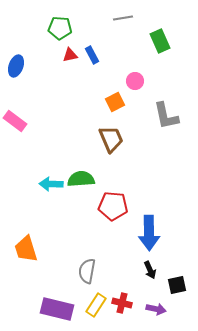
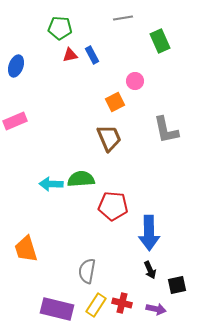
gray L-shape: moved 14 px down
pink rectangle: rotated 60 degrees counterclockwise
brown trapezoid: moved 2 px left, 1 px up
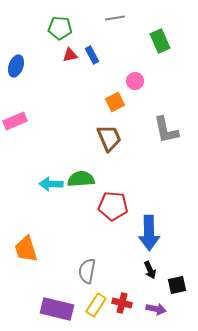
gray line: moved 8 px left
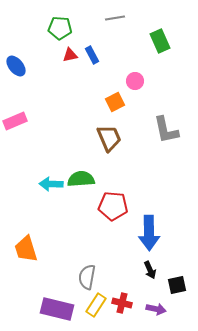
blue ellipse: rotated 60 degrees counterclockwise
gray semicircle: moved 6 px down
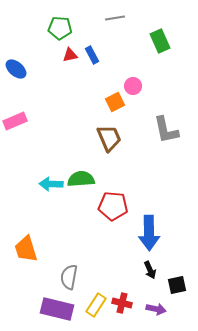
blue ellipse: moved 3 px down; rotated 10 degrees counterclockwise
pink circle: moved 2 px left, 5 px down
gray semicircle: moved 18 px left
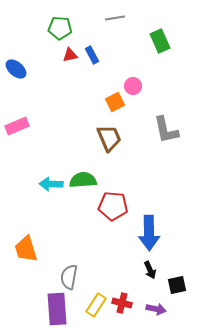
pink rectangle: moved 2 px right, 5 px down
green semicircle: moved 2 px right, 1 px down
purple rectangle: rotated 72 degrees clockwise
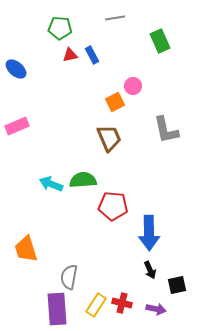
cyan arrow: rotated 20 degrees clockwise
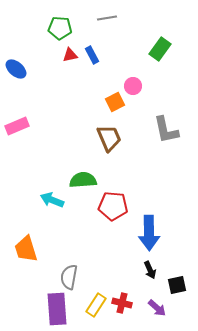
gray line: moved 8 px left
green rectangle: moved 8 px down; rotated 60 degrees clockwise
cyan arrow: moved 1 px right, 16 px down
purple arrow: moved 1 px right, 1 px up; rotated 30 degrees clockwise
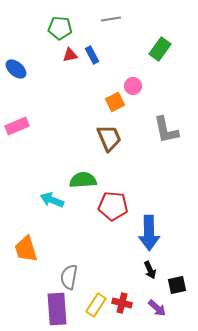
gray line: moved 4 px right, 1 px down
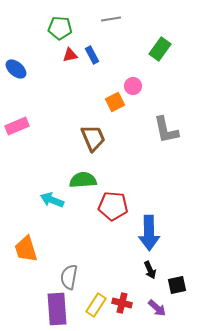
brown trapezoid: moved 16 px left
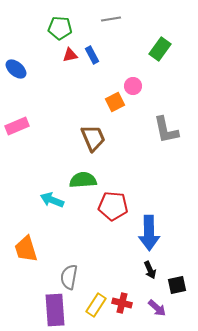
purple rectangle: moved 2 px left, 1 px down
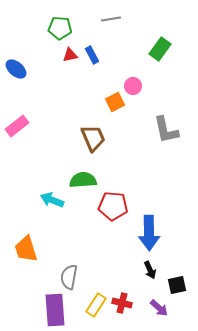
pink rectangle: rotated 15 degrees counterclockwise
purple arrow: moved 2 px right
